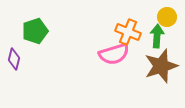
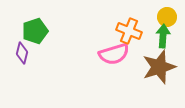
orange cross: moved 1 px right, 1 px up
green arrow: moved 6 px right
purple diamond: moved 8 px right, 6 px up
brown star: moved 2 px left, 1 px down
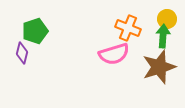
yellow circle: moved 2 px down
orange cross: moved 1 px left, 3 px up
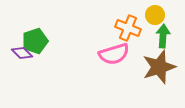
yellow circle: moved 12 px left, 4 px up
green pentagon: moved 10 px down
purple diamond: rotated 60 degrees counterclockwise
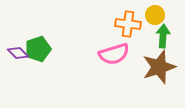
orange cross: moved 4 px up; rotated 15 degrees counterclockwise
green pentagon: moved 3 px right, 8 px down
purple diamond: moved 4 px left
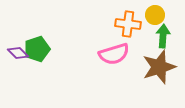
green pentagon: moved 1 px left
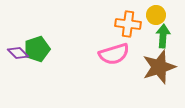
yellow circle: moved 1 px right
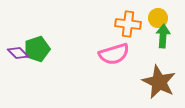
yellow circle: moved 2 px right, 3 px down
brown star: moved 15 px down; rotated 28 degrees counterclockwise
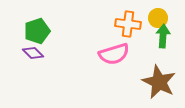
green pentagon: moved 18 px up
purple diamond: moved 15 px right
